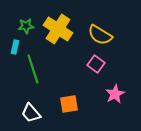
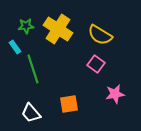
cyan rectangle: rotated 48 degrees counterclockwise
pink star: rotated 18 degrees clockwise
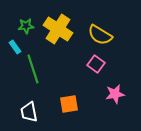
white trapezoid: moved 2 px left, 1 px up; rotated 30 degrees clockwise
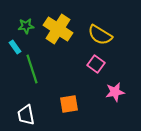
green line: moved 1 px left
pink star: moved 2 px up
white trapezoid: moved 3 px left, 3 px down
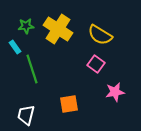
white trapezoid: rotated 25 degrees clockwise
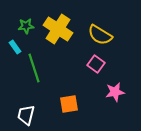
green line: moved 2 px right, 1 px up
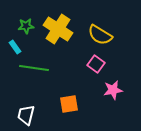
green line: rotated 64 degrees counterclockwise
pink star: moved 2 px left, 2 px up
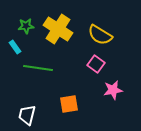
green line: moved 4 px right
white trapezoid: moved 1 px right
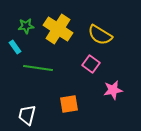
pink square: moved 5 px left
